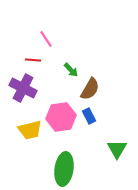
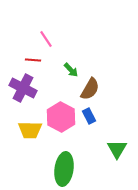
pink hexagon: rotated 24 degrees counterclockwise
yellow trapezoid: rotated 15 degrees clockwise
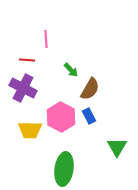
pink line: rotated 30 degrees clockwise
red line: moved 6 px left
green triangle: moved 2 px up
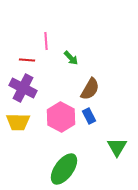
pink line: moved 2 px down
green arrow: moved 12 px up
yellow trapezoid: moved 12 px left, 8 px up
green ellipse: rotated 28 degrees clockwise
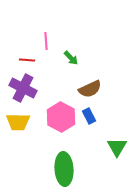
brown semicircle: rotated 35 degrees clockwise
green ellipse: rotated 40 degrees counterclockwise
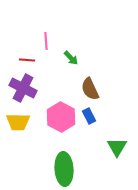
brown semicircle: rotated 90 degrees clockwise
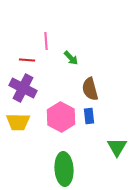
brown semicircle: rotated 10 degrees clockwise
blue rectangle: rotated 21 degrees clockwise
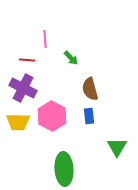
pink line: moved 1 px left, 2 px up
pink hexagon: moved 9 px left, 1 px up
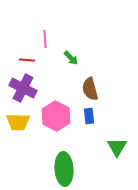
pink hexagon: moved 4 px right
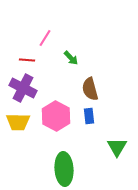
pink line: moved 1 px up; rotated 36 degrees clockwise
